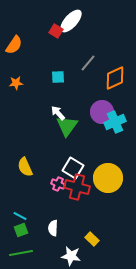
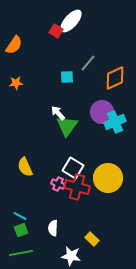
cyan square: moved 9 px right
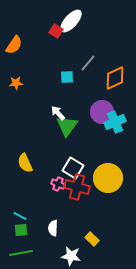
yellow semicircle: moved 4 px up
green square: rotated 16 degrees clockwise
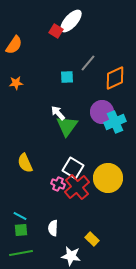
red cross: rotated 35 degrees clockwise
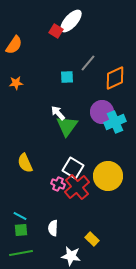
yellow circle: moved 2 px up
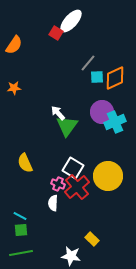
red square: moved 2 px down
cyan square: moved 30 px right
orange star: moved 2 px left, 5 px down
white semicircle: moved 25 px up
